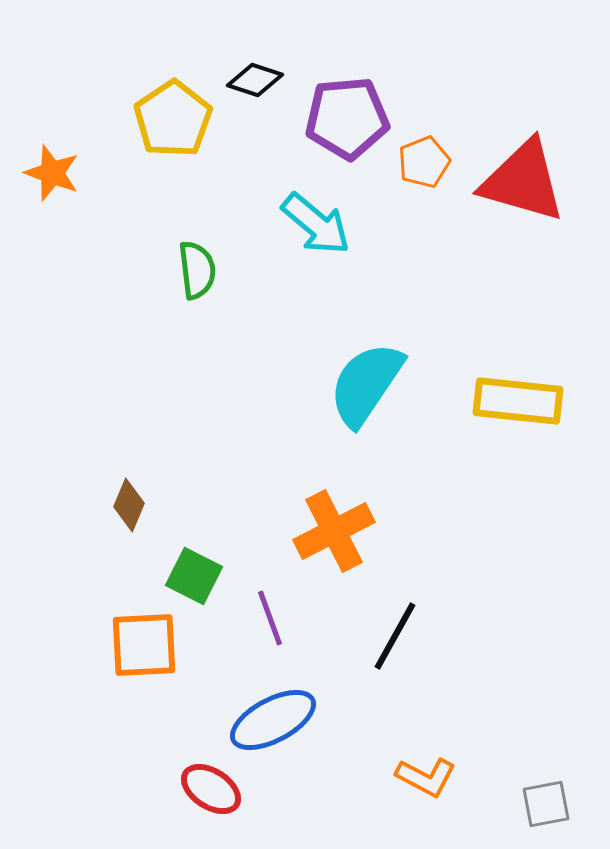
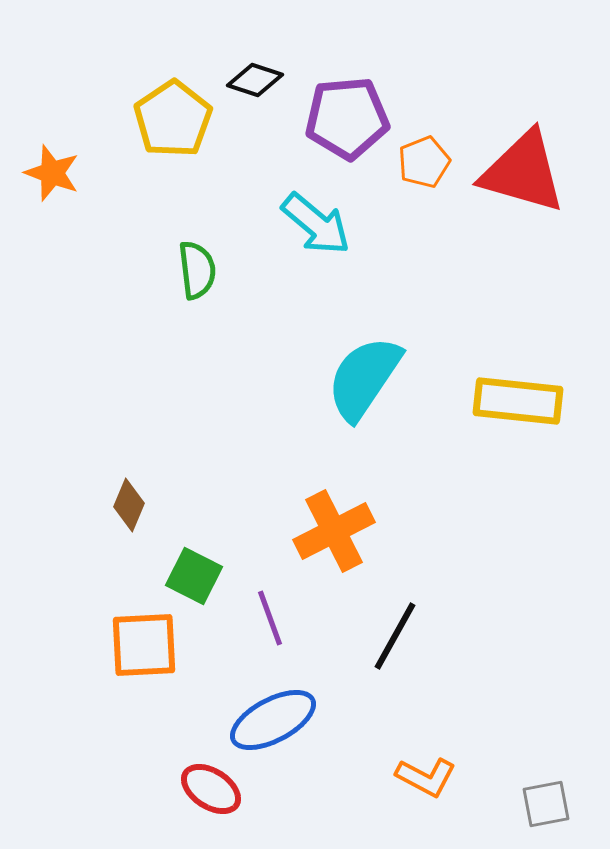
red triangle: moved 9 px up
cyan semicircle: moved 2 px left, 6 px up
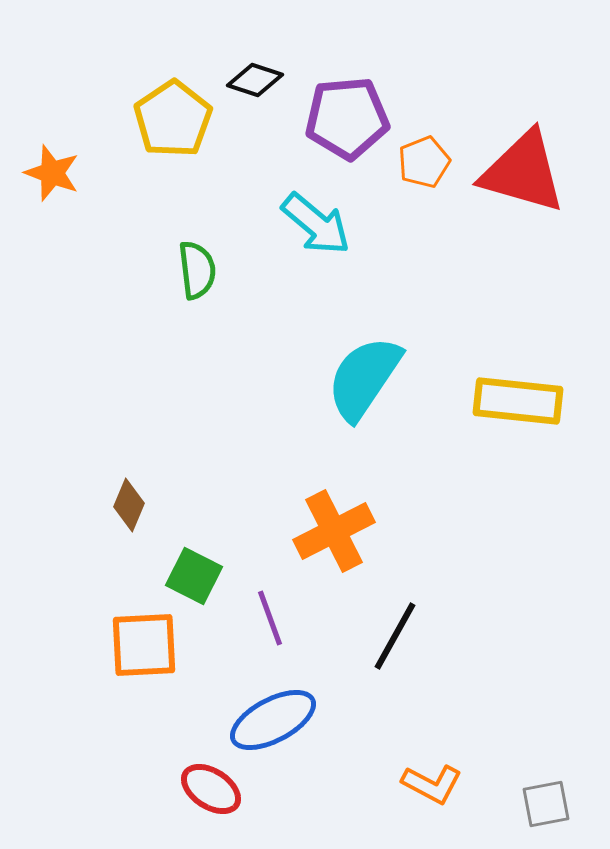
orange L-shape: moved 6 px right, 7 px down
